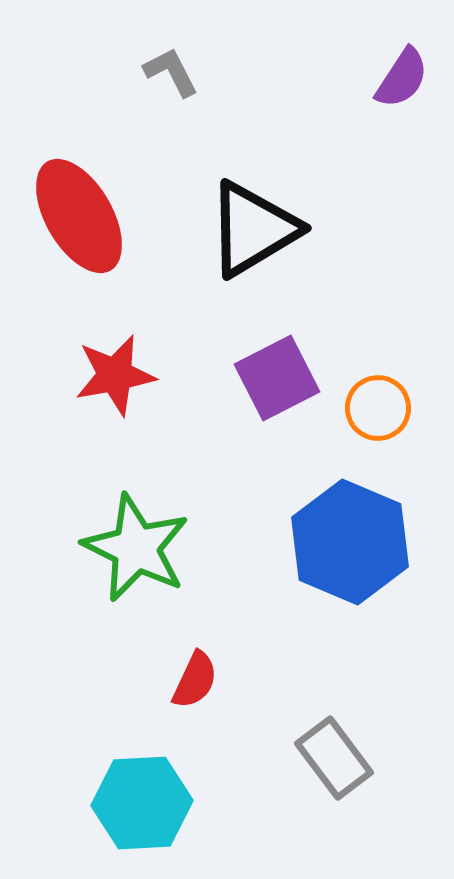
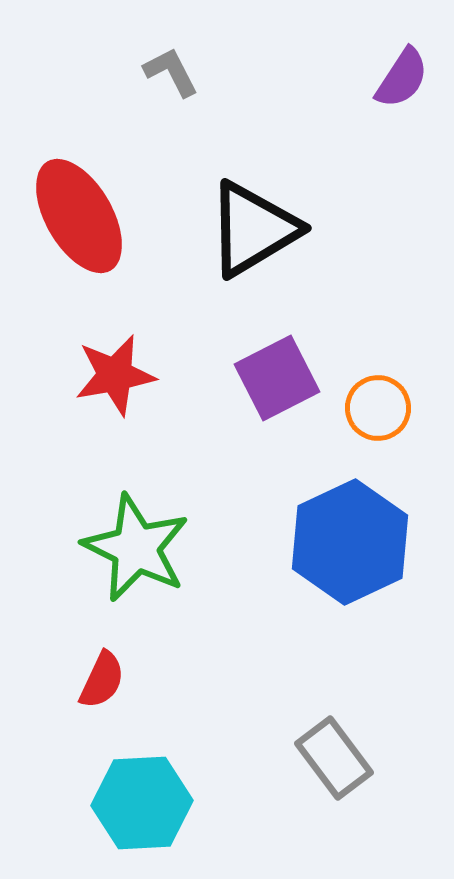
blue hexagon: rotated 12 degrees clockwise
red semicircle: moved 93 px left
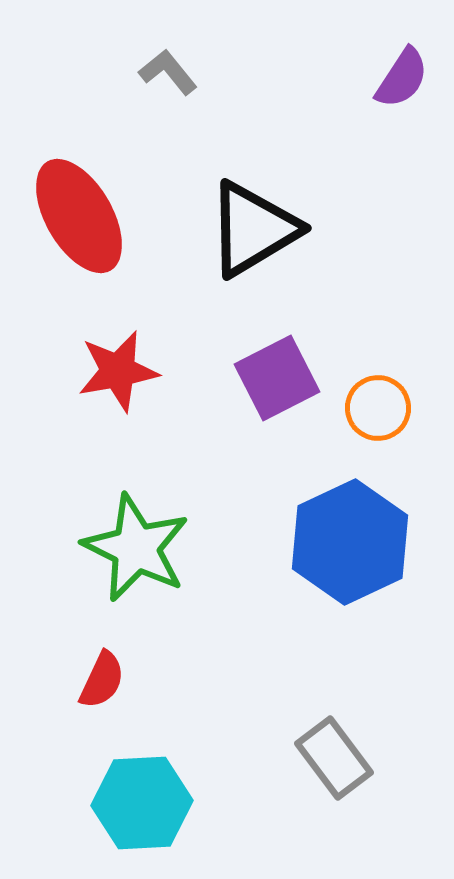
gray L-shape: moved 3 px left; rotated 12 degrees counterclockwise
red star: moved 3 px right, 4 px up
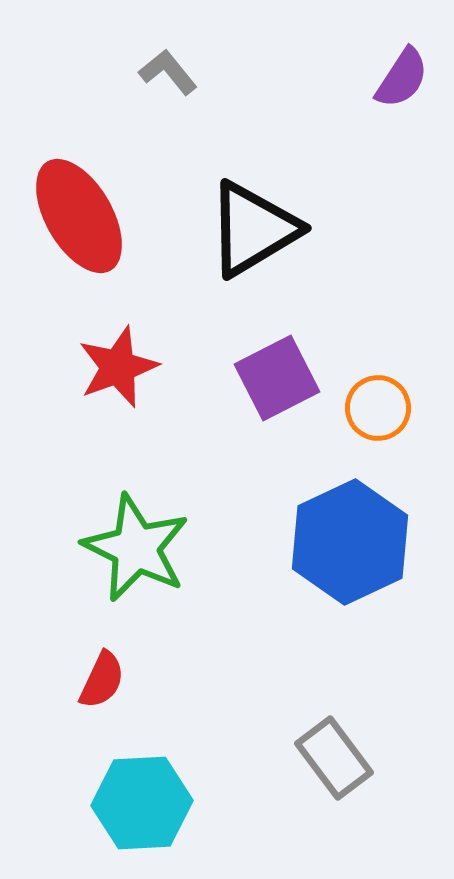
red star: moved 4 px up; rotated 10 degrees counterclockwise
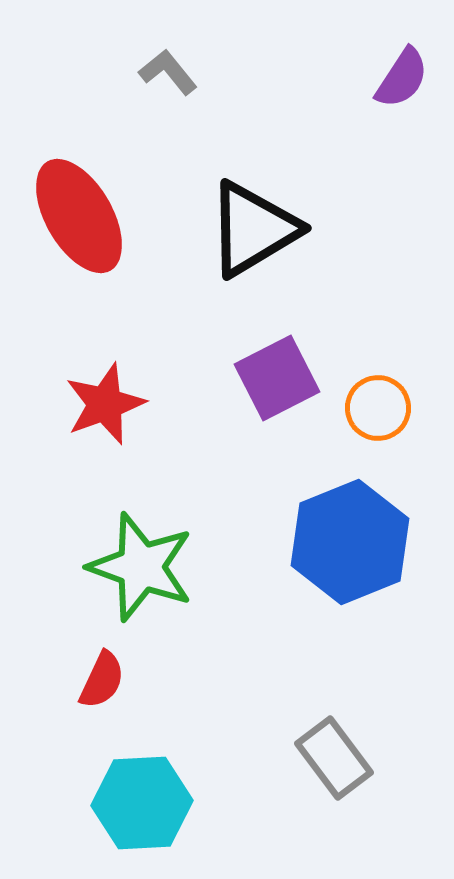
red star: moved 13 px left, 37 px down
blue hexagon: rotated 3 degrees clockwise
green star: moved 5 px right, 19 px down; rotated 6 degrees counterclockwise
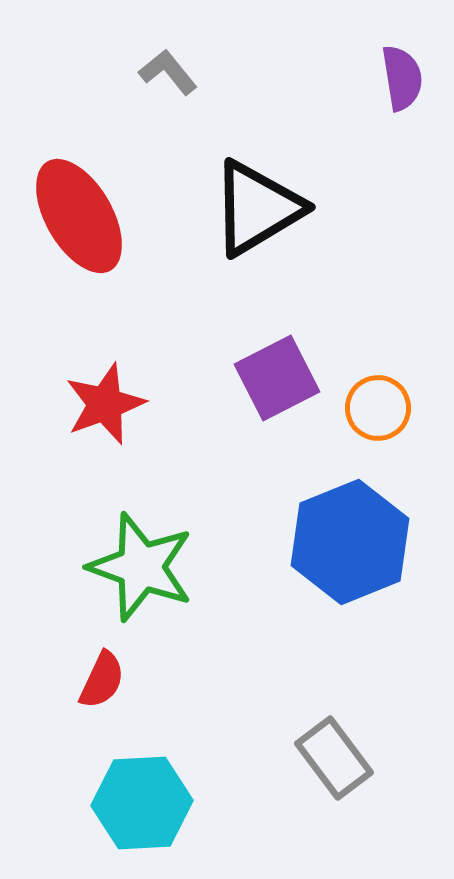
purple semicircle: rotated 42 degrees counterclockwise
black triangle: moved 4 px right, 21 px up
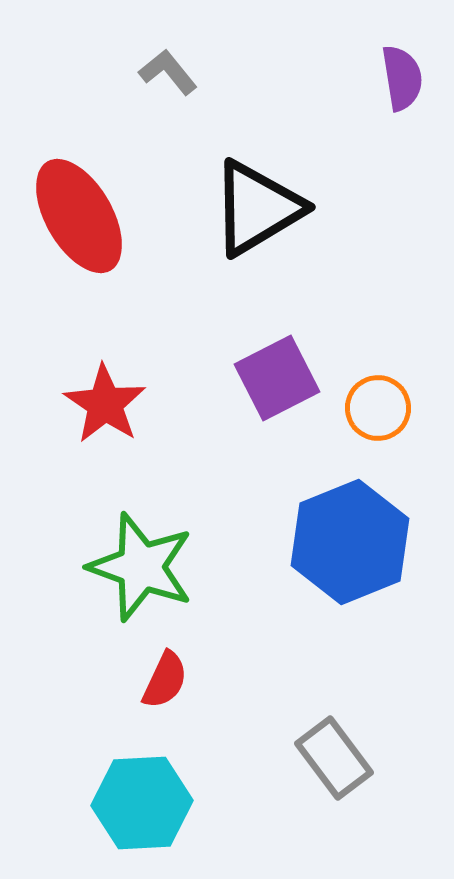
red star: rotated 18 degrees counterclockwise
red semicircle: moved 63 px right
